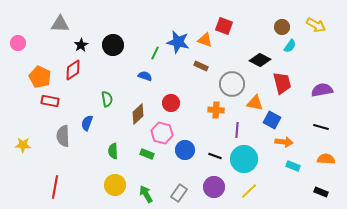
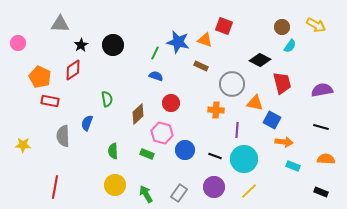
blue semicircle at (145, 76): moved 11 px right
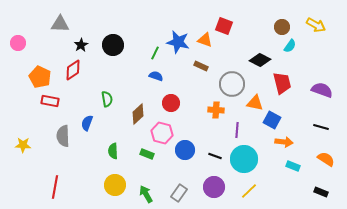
purple semicircle at (322, 90): rotated 30 degrees clockwise
orange semicircle at (326, 159): rotated 30 degrees clockwise
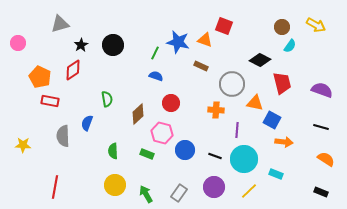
gray triangle at (60, 24): rotated 18 degrees counterclockwise
cyan rectangle at (293, 166): moved 17 px left, 8 px down
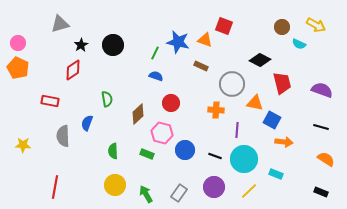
cyan semicircle at (290, 46): moved 9 px right, 2 px up; rotated 80 degrees clockwise
orange pentagon at (40, 77): moved 22 px left, 9 px up
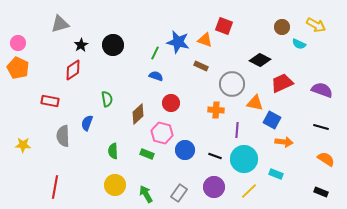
red trapezoid at (282, 83): rotated 100 degrees counterclockwise
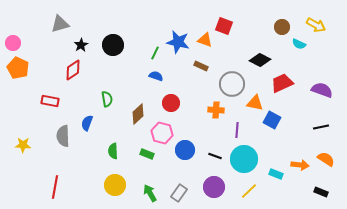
pink circle at (18, 43): moved 5 px left
black line at (321, 127): rotated 28 degrees counterclockwise
orange arrow at (284, 142): moved 16 px right, 23 px down
green arrow at (146, 194): moved 4 px right, 1 px up
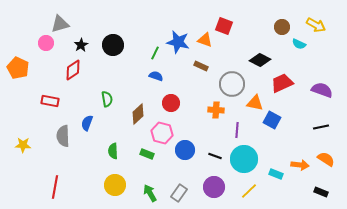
pink circle at (13, 43): moved 33 px right
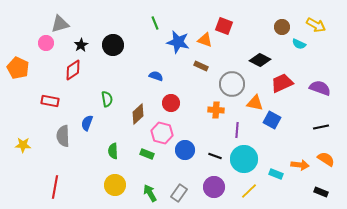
green line at (155, 53): moved 30 px up; rotated 48 degrees counterclockwise
purple semicircle at (322, 90): moved 2 px left, 2 px up
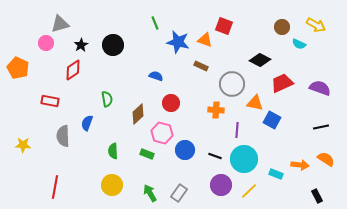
yellow circle at (115, 185): moved 3 px left
purple circle at (214, 187): moved 7 px right, 2 px up
black rectangle at (321, 192): moved 4 px left, 4 px down; rotated 40 degrees clockwise
